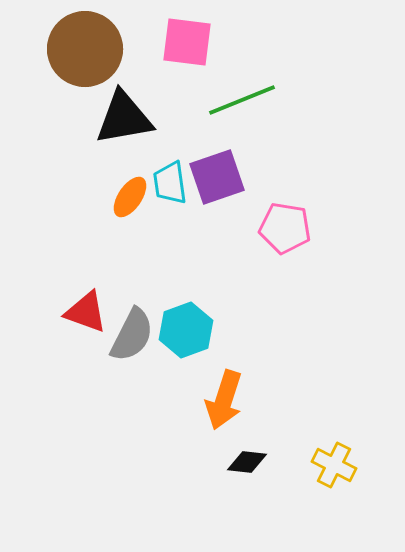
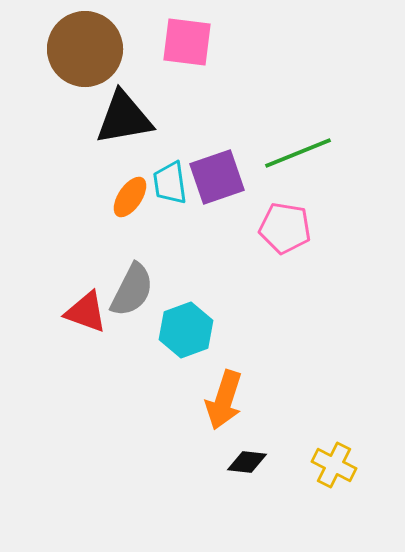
green line: moved 56 px right, 53 px down
gray semicircle: moved 45 px up
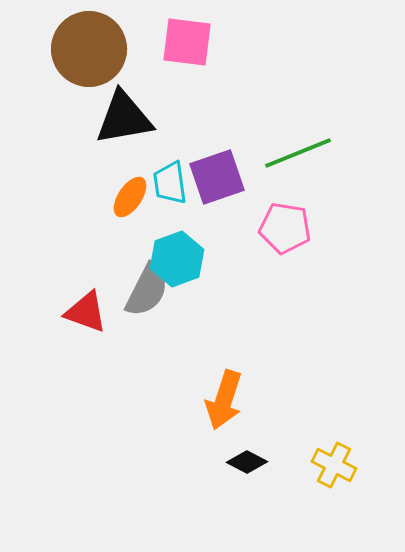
brown circle: moved 4 px right
gray semicircle: moved 15 px right
cyan hexagon: moved 9 px left, 71 px up
black diamond: rotated 21 degrees clockwise
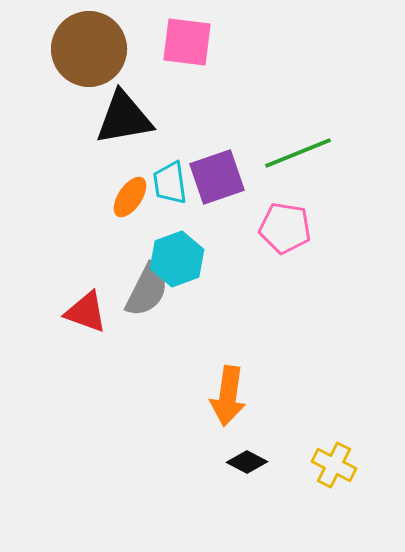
orange arrow: moved 4 px right, 4 px up; rotated 10 degrees counterclockwise
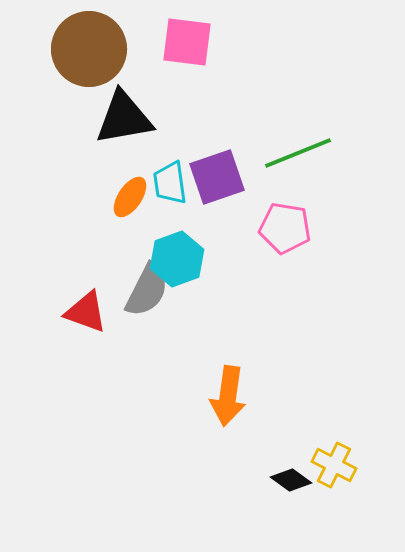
black diamond: moved 44 px right, 18 px down; rotated 9 degrees clockwise
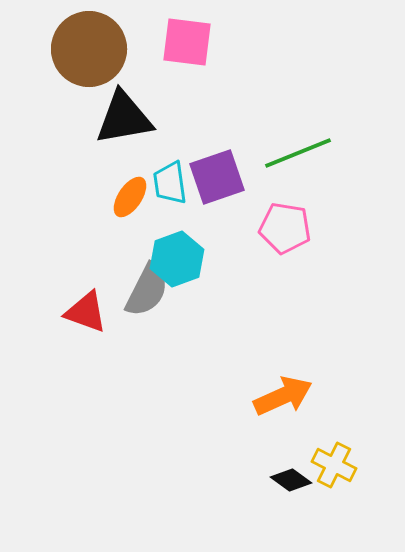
orange arrow: moved 55 px right; rotated 122 degrees counterclockwise
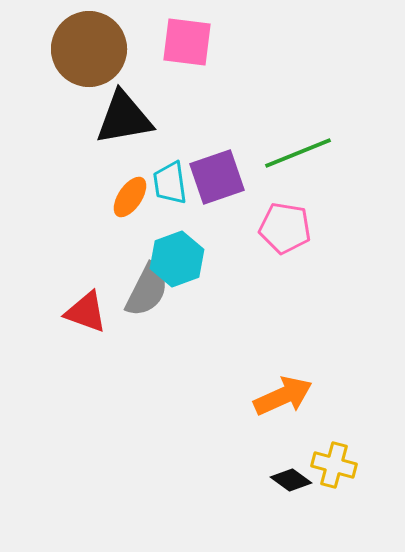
yellow cross: rotated 12 degrees counterclockwise
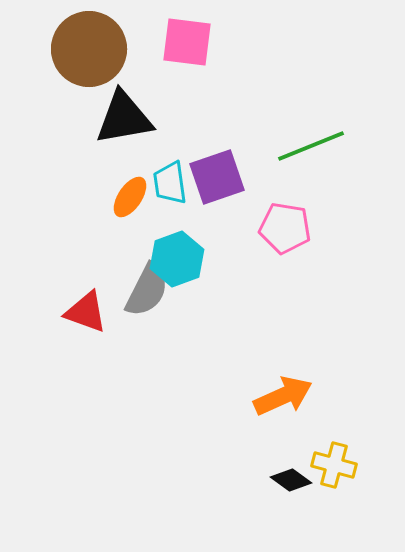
green line: moved 13 px right, 7 px up
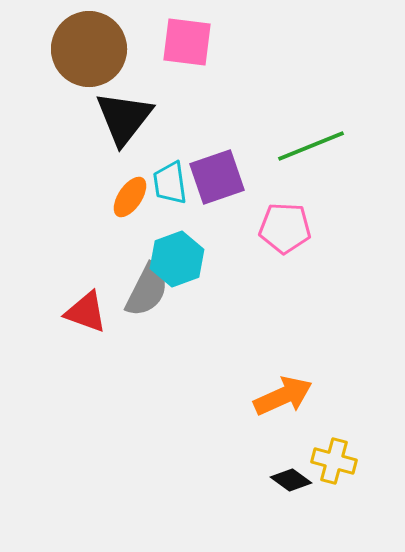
black triangle: rotated 42 degrees counterclockwise
pink pentagon: rotated 6 degrees counterclockwise
yellow cross: moved 4 px up
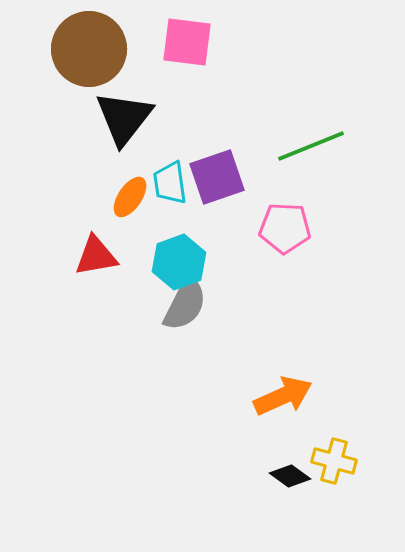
cyan hexagon: moved 2 px right, 3 px down
gray semicircle: moved 38 px right, 14 px down
red triangle: moved 10 px right, 56 px up; rotated 30 degrees counterclockwise
black diamond: moved 1 px left, 4 px up
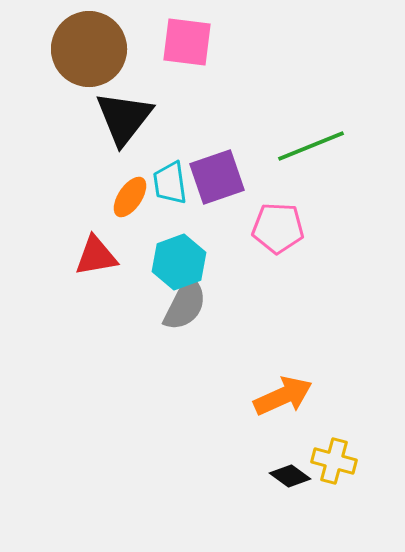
pink pentagon: moved 7 px left
